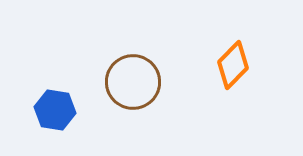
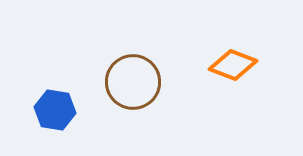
orange diamond: rotated 66 degrees clockwise
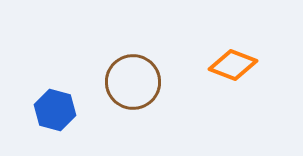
blue hexagon: rotated 6 degrees clockwise
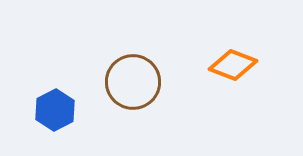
blue hexagon: rotated 18 degrees clockwise
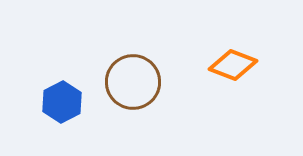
blue hexagon: moved 7 px right, 8 px up
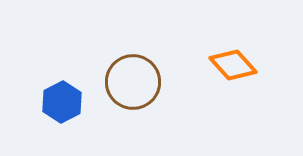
orange diamond: rotated 27 degrees clockwise
